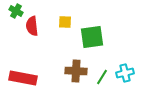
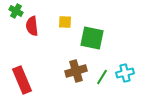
green square: moved 1 px down; rotated 20 degrees clockwise
brown cross: rotated 20 degrees counterclockwise
red rectangle: moved 1 px left, 2 px down; rotated 56 degrees clockwise
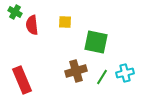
green cross: moved 1 px left, 1 px down
red semicircle: moved 1 px up
green square: moved 4 px right, 4 px down
